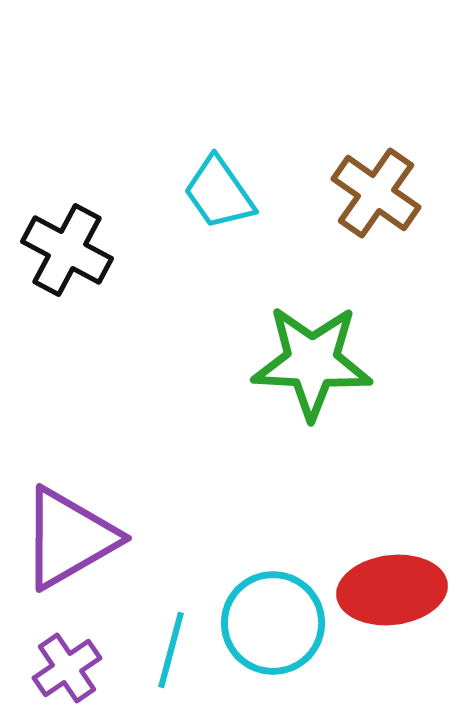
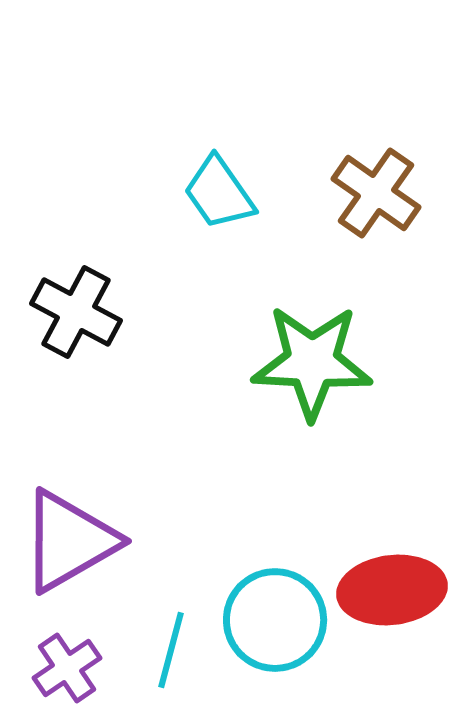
black cross: moved 9 px right, 62 px down
purple triangle: moved 3 px down
cyan circle: moved 2 px right, 3 px up
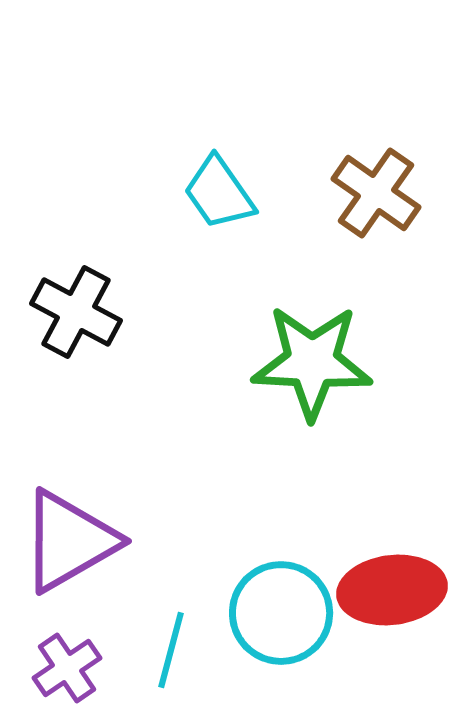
cyan circle: moved 6 px right, 7 px up
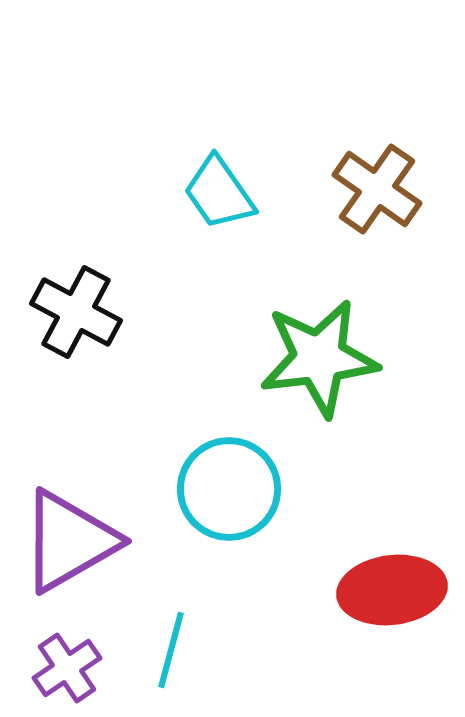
brown cross: moved 1 px right, 4 px up
green star: moved 7 px right, 4 px up; rotated 10 degrees counterclockwise
cyan circle: moved 52 px left, 124 px up
